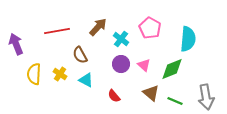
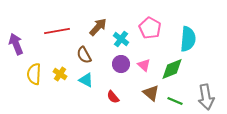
brown semicircle: moved 4 px right
red semicircle: moved 1 px left, 1 px down
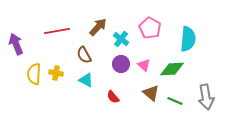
green diamond: rotated 20 degrees clockwise
yellow cross: moved 4 px left, 1 px up; rotated 24 degrees counterclockwise
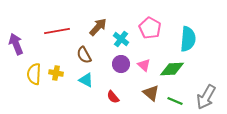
gray arrow: rotated 40 degrees clockwise
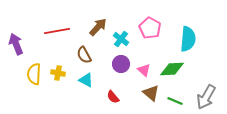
pink triangle: moved 5 px down
yellow cross: moved 2 px right
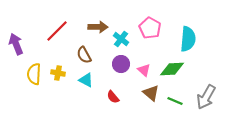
brown arrow: rotated 48 degrees clockwise
red line: rotated 35 degrees counterclockwise
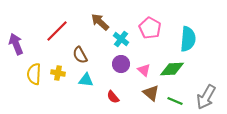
brown arrow: moved 2 px right, 5 px up; rotated 138 degrees counterclockwise
brown semicircle: moved 4 px left
cyan triangle: rotated 21 degrees counterclockwise
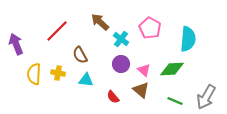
brown triangle: moved 10 px left, 3 px up
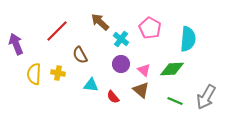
cyan triangle: moved 5 px right, 5 px down
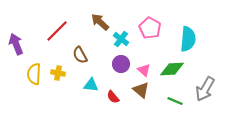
gray arrow: moved 1 px left, 8 px up
